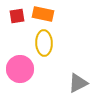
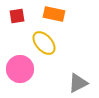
orange rectangle: moved 11 px right
yellow ellipse: rotated 40 degrees counterclockwise
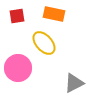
pink circle: moved 2 px left, 1 px up
gray triangle: moved 4 px left
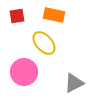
orange rectangle: moved 1 px down
pink circle: moved 6 px right, 4 px down
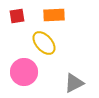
orange rectangle: rotated 15 degrees counterclockwise
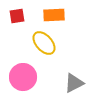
pink circle: moved 1 px left, 5 px down
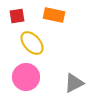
orange rectangle: rotated 15 degrees clockwise
yellow ellipse: moved 12 px left
pink circle: moved 3 px right
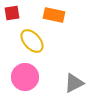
red square: moved 5 px left, 3 px up
yellow ellipse: moved 2 px up
pink circle: moved 1 px left
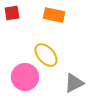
yellow ellipse: moved 14 px right, 14 px down
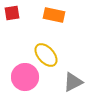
gray triangle: moved 1 px left, 1 px up
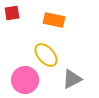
orange rectangle: moved 5 px down
pink circle: moved 3 px down
gray triangle: moved 1 px left, 3 px up
